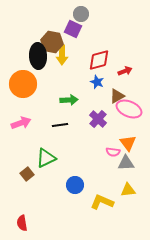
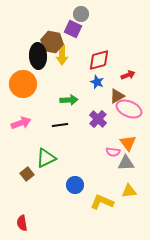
red arrow: moved 3 px right, 4 px down
yellow triangle: moved 1 px right, 1 px down
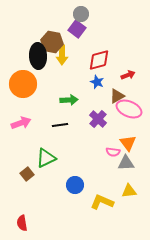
purple square: moved 4 px right; rotated 12 degrees clockwise
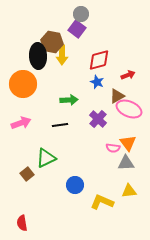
pink semicircle: moved 4 px up
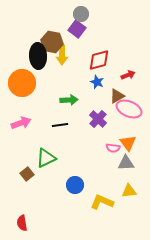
orange circle: moved 1 px left, 1 px up
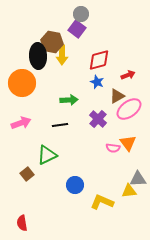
pink ellipse: rotated 60 degrees counterclockwise
green triangle: moved 1 px right, 3 px up
gray triangle: moved 12 px right, 16 px down
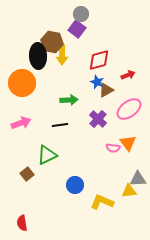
brown triangle: moved 11 px left, 6 px up
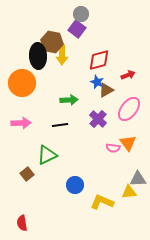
pink ellipse: rotated 15 degrees counterclockwise
pink arrow: rotated 18 degrees clockwise
yellow triangle: moved 1 px down
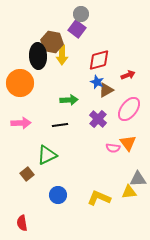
orange circle: moved 2 px left
blue circle: moved 17 px left, 10 px down
yellow L-shape: moved 3 px left, 4 px up
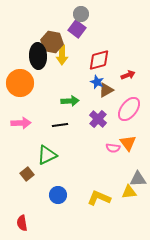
green arrow: moved 1 px right, 1 px down
